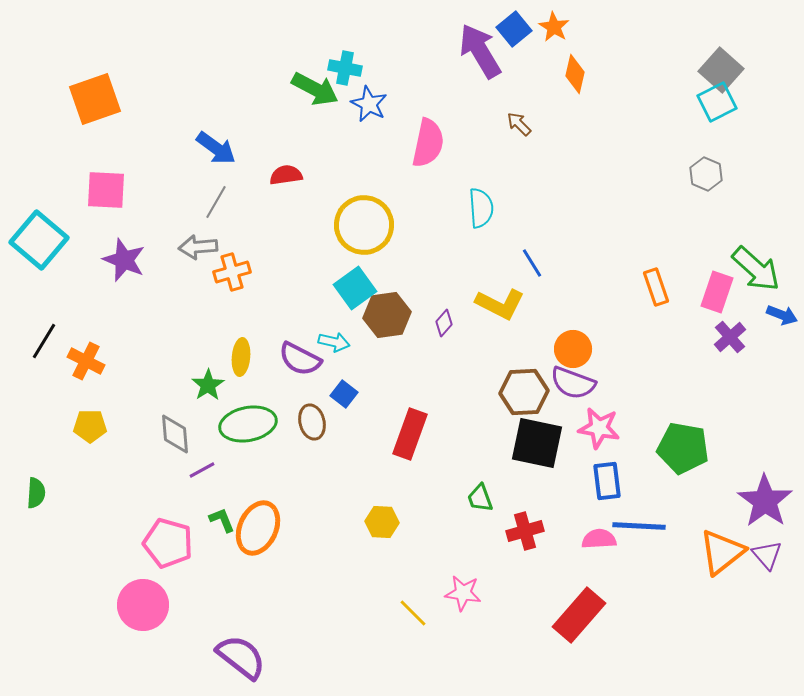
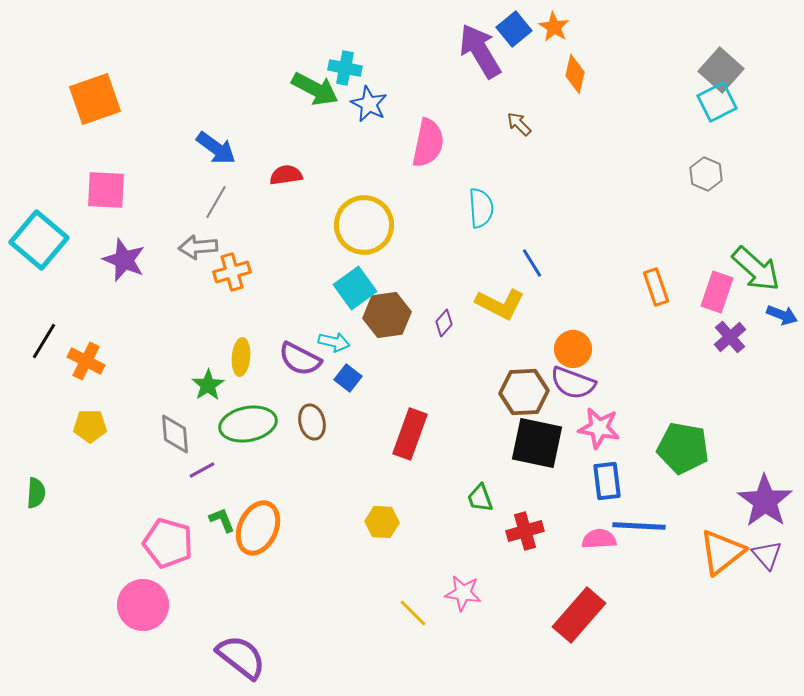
blue square at (344, 394): moved 4 px right, 16 px up
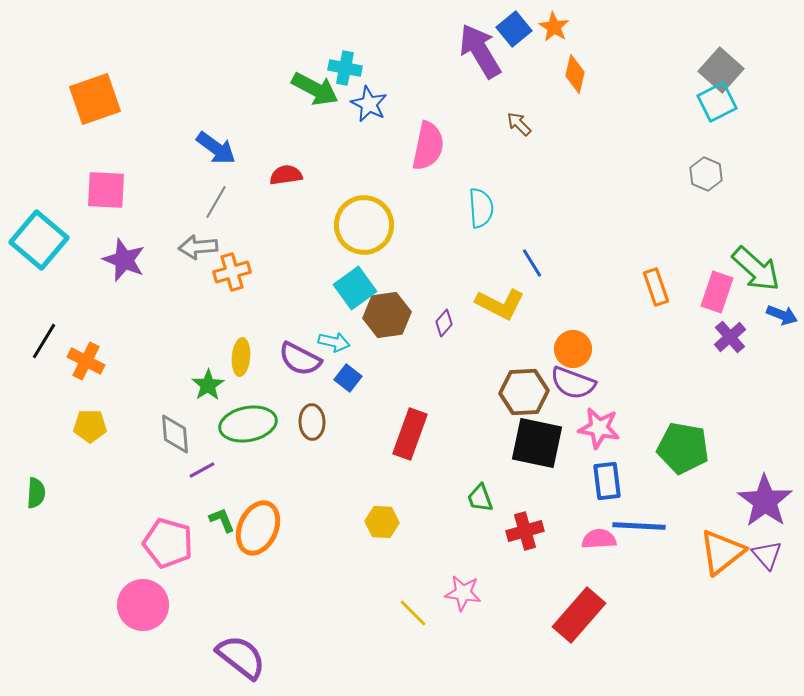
pink semicircle at (428, 143): moved 3 px down
brown ellipse at (312, 422): rotated 12 degrees clockwise
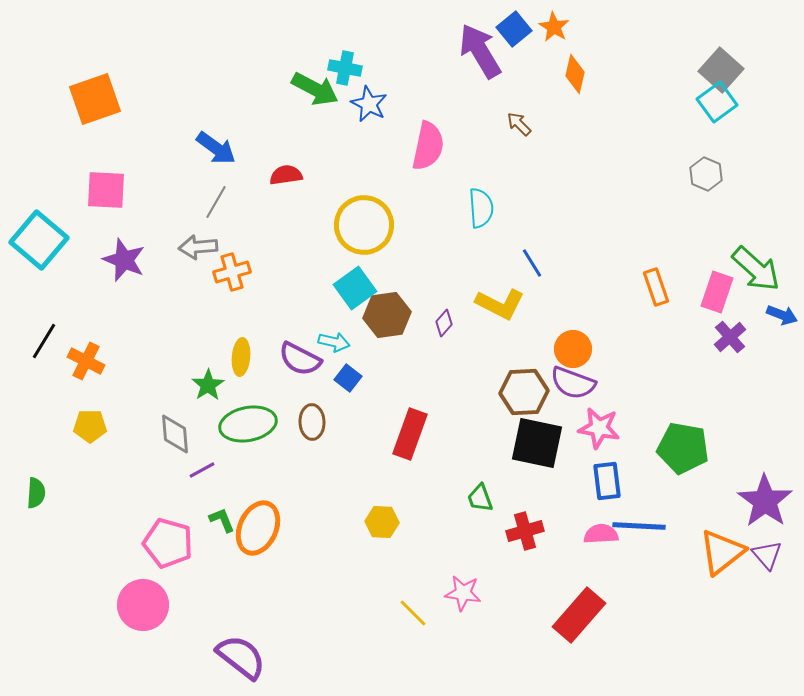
cyan square at (717, 102): rotated 9 degrees counterclockwise
pink semicircle at (599, 539): moved 2 px right, 5 px up
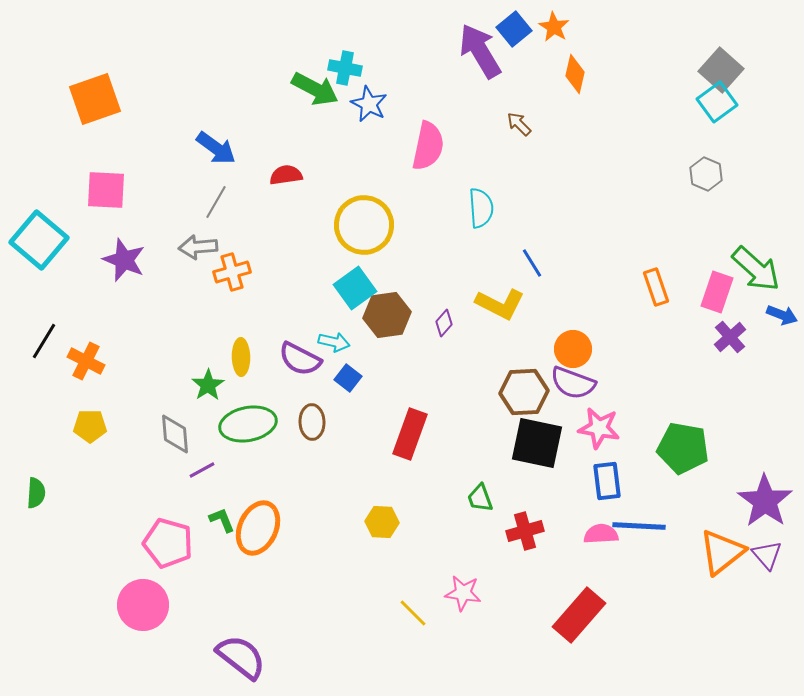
yellow ellipse at (241, 357): rotated 6 degrees counterclockwise
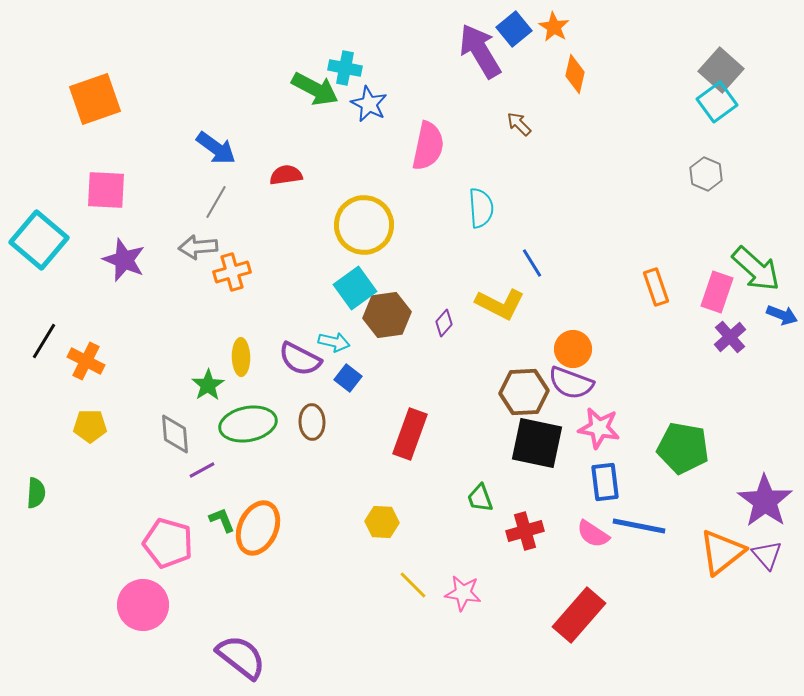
purple semicircle at (573, 383): moved 2 px left
blue rectangle at (607, 481): moved 2 px left, 1 px down
blue line at (639, 526): rotated 8 degrees clockwise
pink semicircle at (601, 534): moved 8 px left; rotated 144 degrees counterclockwise
yellow line at (413, 613): moved 28 px up
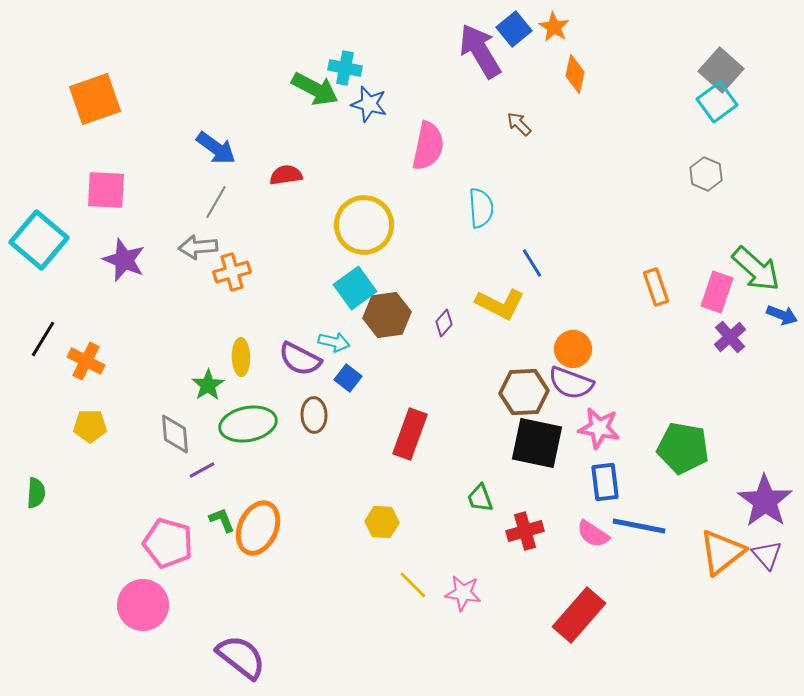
blue star at (369, 104): rotated 12 degrees counterclockwise
black line at (44, 341): moved 1 px left, 2 px up
brown ellipse at (312, 422): moved 2 px right, 7 px up
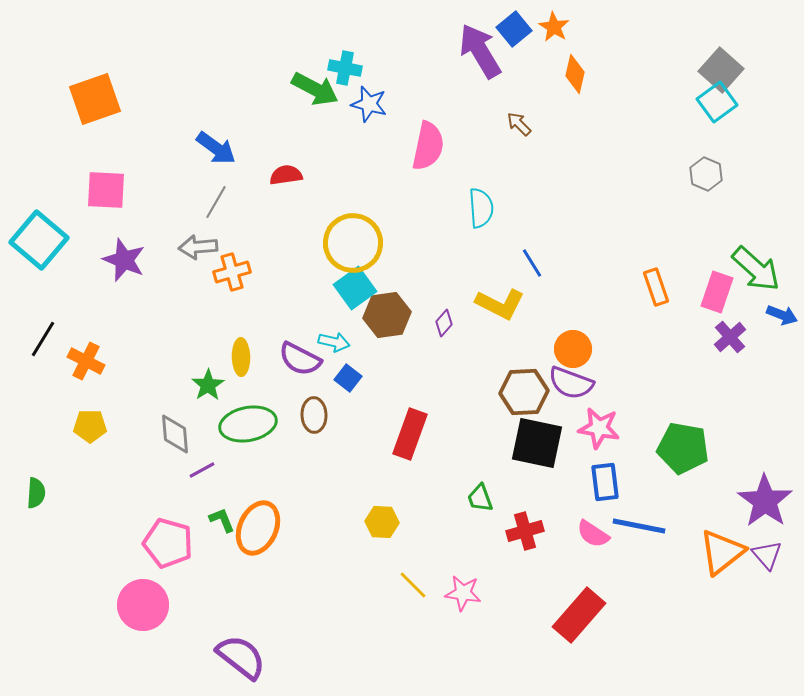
yellow circle at (364, 225): moved 11 px left, 18 px down
